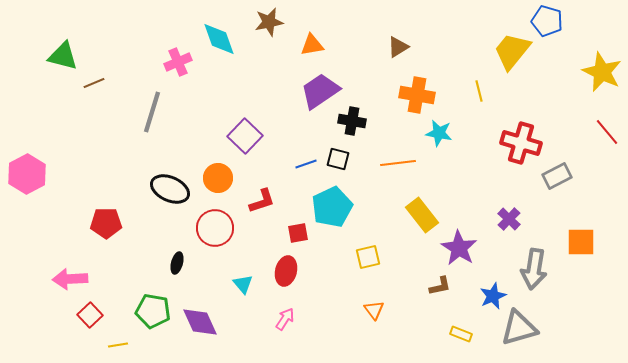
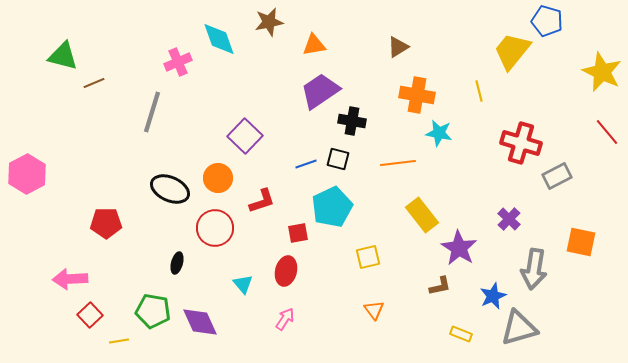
orange triangle at (312, 45): moved 2 px right
orange square at (581, 242): rotated 12 degrees clockwise
yellow line at (118, 345): moved 1 px right, 4 px up
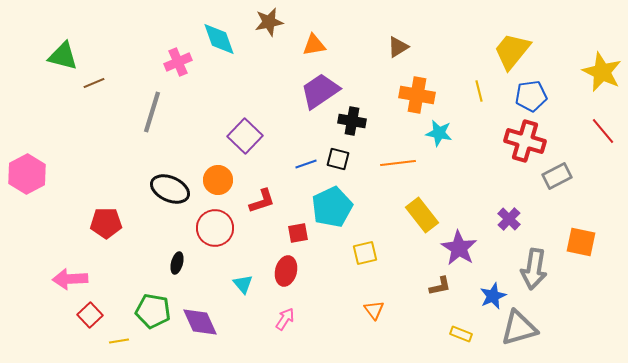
blue pentagon at (547, 21): moved 16 px left, 75 px down; rotated 24 degrees counterclockwise
red line at (607, 132): moved 4 px left, 1 px up
red cross at (521, 143): moved 4 px right, 2 px up
orange circle at (218, 178): moved 2 px down
yellow square at (368, 257): moved 3 px left, 4 px up
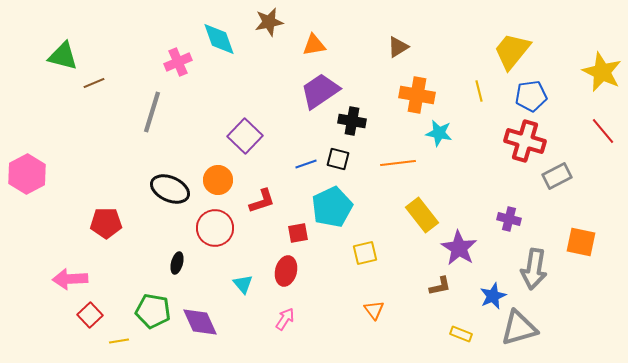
purple cross at (509, 219): rotated 30 degrees counterclockwise
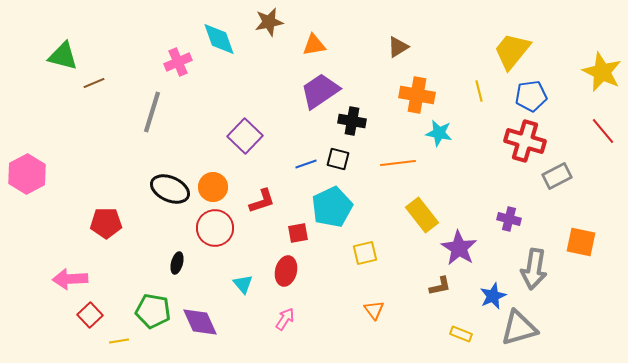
orange circle at (218, 180): moved 5 px left, 7 px down
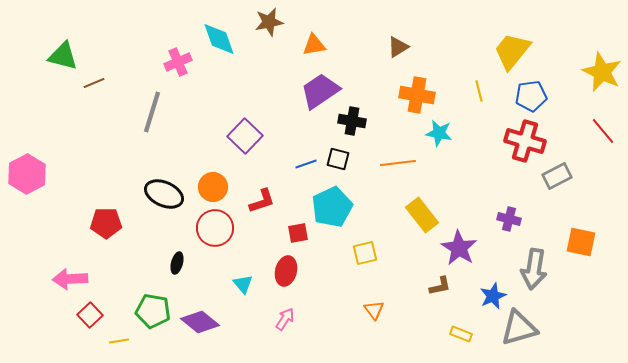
black ellipse at (170, 189): moved 6 px left, 5 px down
purple diamond at (200, 322): rotated 27 degrees counterclockwise
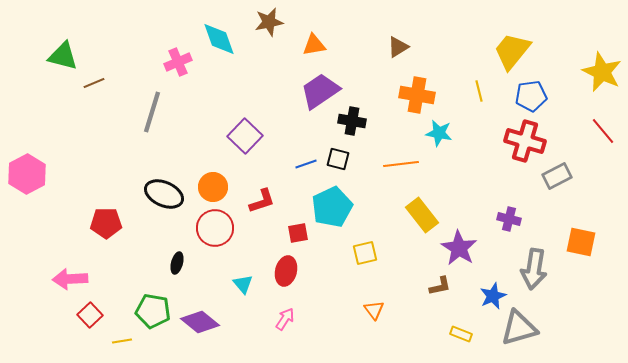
orange line at (398, 163): moved 3 px right, 1 px down
yellow line at (119, 341): moved 3 px right
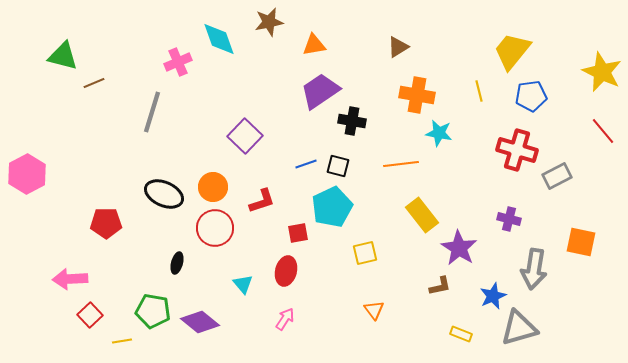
red cross at (525, 141): moved 8 px left, 9 px down
black square at (338, 159): moved 7 px down
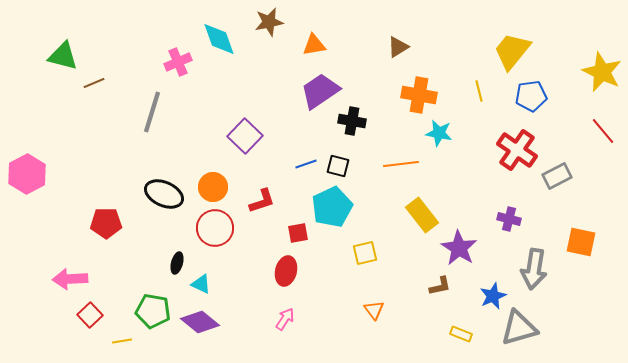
orange cross at (417, 95): moved 2 px right
red cross at (517, 150): rotated 18 degrees clockwise
cyan triangle at (243, 284): moved 42 px left; rotated 25 degrees counterclockwise
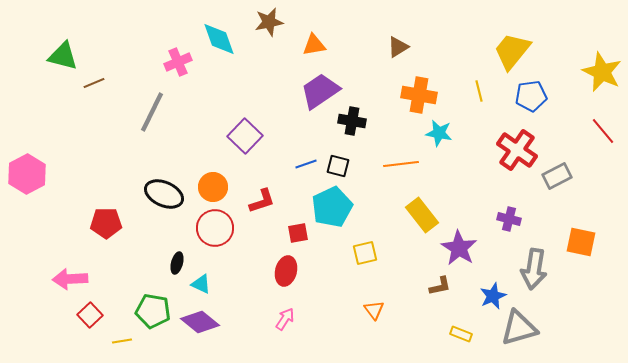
gray line at (152, 112): rotated 9 degrees clockwise
